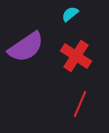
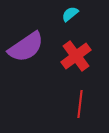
red cross: rotated 20 degrees clockwise
red line: rotated 16 degrees counterclockwise
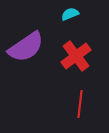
cyan semicircle: rotated 18 degrees clockwise
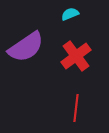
red line: moved 4 px left, 4 px down
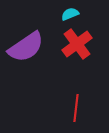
red cross: moved 1 px right, 12 px up
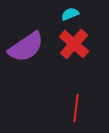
red cross: moved 3 px left; rotated 12 degrees counterclockwise
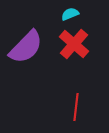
purple semicircle: rotated 12 degrees counterclockwise
red line: moved 1 px up
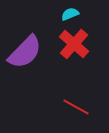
purple semicircle: moved 1 px left, 5 px down
red line: rotated 68 degrees counterclockwise
